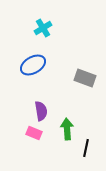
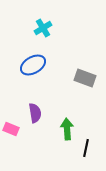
purple semicircle: moved 6 px left, 2 px down
pink rectangle: moved 23 px left, 4 px up
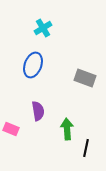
blue ellipse: rotated 40 degrees counterclockwise
purple semicircle: moved 3 px right, 2 px up
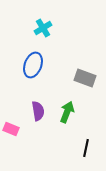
green arrow: moved 17 px up; rotated 25 degrees clockwise
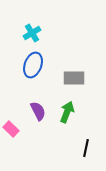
cyan cross: moved 11 px left, 5 px down
gray rectangle: moved 11 px left; rotated 20 degrees counterclockwise
purple semicircle: rotated 18 degrees counterclockwise
pink rectangle: rotated 21 degrees clockwise
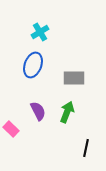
cyan cross: moved 8 px right, 1 px up
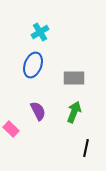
green arrow: moved 7 px right
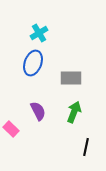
cyan cross: moved 1 px left, 1 px down
blue ellipse: moved 2 px up
gray rectangle: moved 3 px left
black line: moved 1 px up
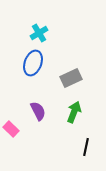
gray rectangle: rotated 25 degrees counterclockwise
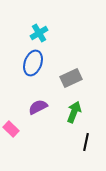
purple semicircle: moved 4 px up; rotated 90 degrees counterclockwise
black line: moved 5 px up
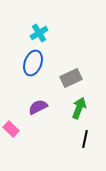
green arrow: moved 5 px right, 4 px up
black line: moved 1 px left, 3 px up
